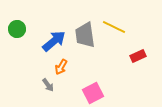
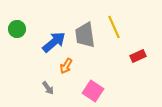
yellow line: rotated 40 degrees clockwise
blue arrow: moved 1 px down
orange arrow: moved 5 px right, 1 px up
gray arrow: moved 3 px down
pink square: moved 2 px up; rotated 30 degrees counterclockwise
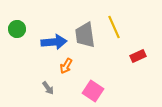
blue arrow: rotated 35 degrees clockwise
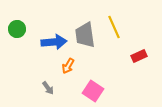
red rectangle: moved 1 px right
orange arrow: moved 2 px right
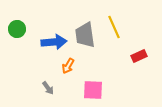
pink square: moved 1 px up; rotated 30 degrees counterclockwise
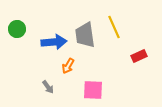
gray arrow: moved 1 px up
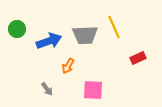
gray trapezoid: rotated 84 degrees counterclockwise
blue arrow: moved 5 px left, 1 px up; rotated 15 degrees counterclockwise
red rectangle: moved 1 px left, 2 px down
gray arrow: moved 1 px left, 2 px down
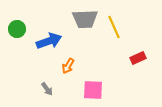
gray trapezoid: moved 16 px up
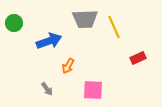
green circle: moved 3 px left, 6 px up
